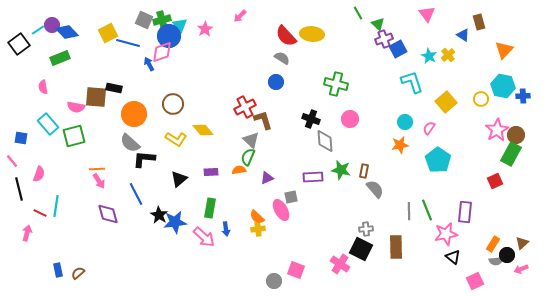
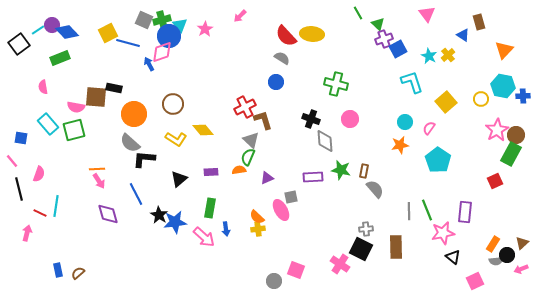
green square at (74, 136): moved 6 px up
pink star at (446, 234): moved 3 px left, 1 px up
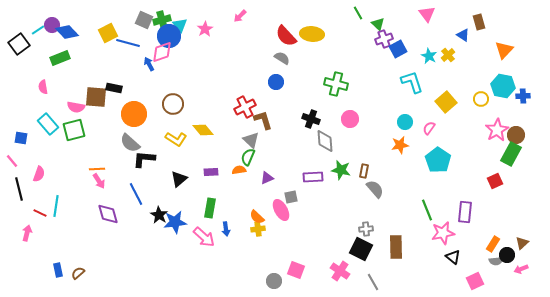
gray line at (409, 211): moved 36 px left, 71 px down; rotated 30 degrees counterclockwise
pink cross at (340, 264): moved 7 px down
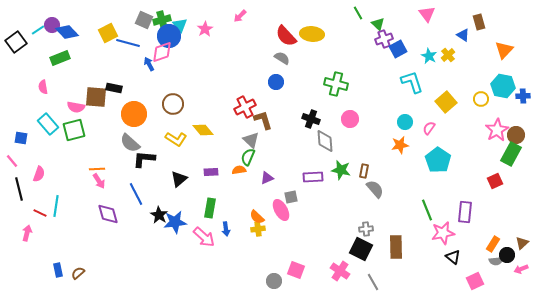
black square at (19, 44): moved 3 px left, 2 px up
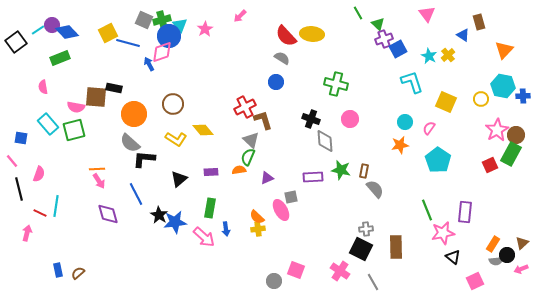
yellow square at (446, 102): rotated 25 degrees counterclockwise
red square at (495, 181): moved 5 px left, 16 px up
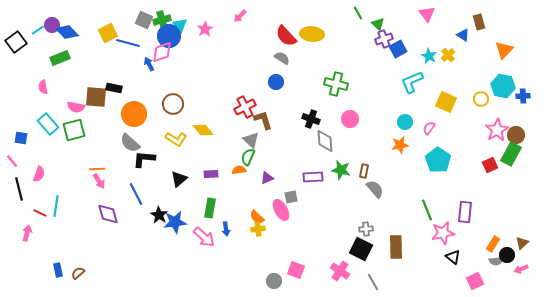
cyan L-shape at (412, 82): rotated 95 degrees counterclockwise
purple rectangle at (211, 172): moved 2 px down
